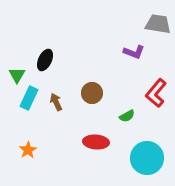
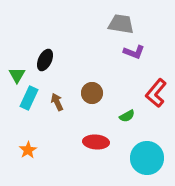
gray trapezoid: moved 37 px left
brown arrow: moved 1 px right
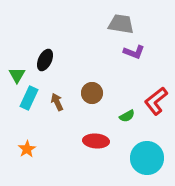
red L-shape: moved 8 px down; rotated 12 degrees clockwise
red ellipse: moved 1 px up
orange star: moved 1 px left, 1 px up
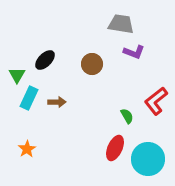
black ellipse: rotated 20 degrees clockwise
brown circle: moved 29 px up
brown arrow: rotated 114 degrees clockwise
green semicircle: rotated 91 degrees counterclockwise
red ellipse: moved 19 px right, 7 px down; rotated 70 degrees counterclockwise
cyan circle: moved 1 px right, 1 px down
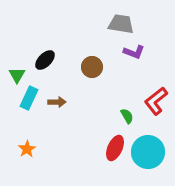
brown circle: moved 3 px down
cyan circle: moved 7 px up
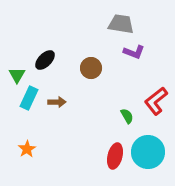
brown circle: moved 1 px left, 1 px down
red ellipse: moved 8 px down; rotated 10 degrees counterclockwise
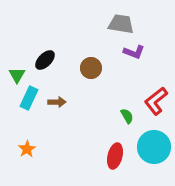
cyan circle: moved 6 px right, 5 px up
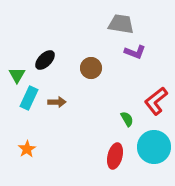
purple L-shape: moved 1 px right
green semicircle: moved 3 px down
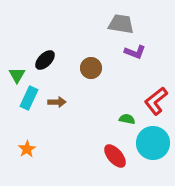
green semicircle: rotated 49 degrees counterclockwise
cyan circle: moved 1 px left, 4 px up
red ellipse: rotated 55 degrees counterclockwise
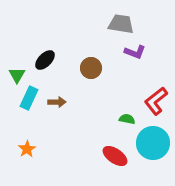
red ellipse: rotated 15 degrees counterclockwise
